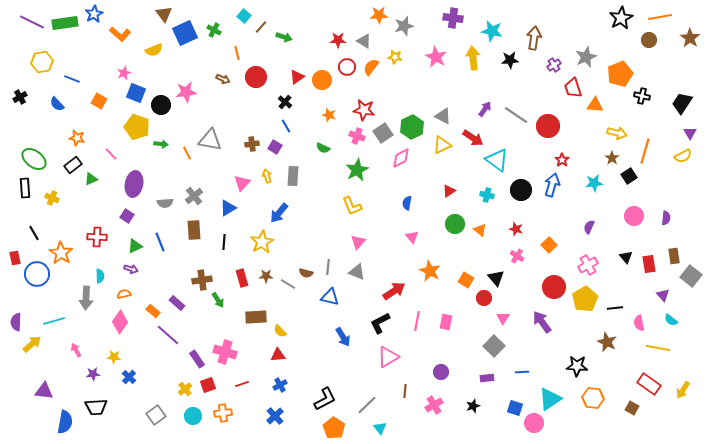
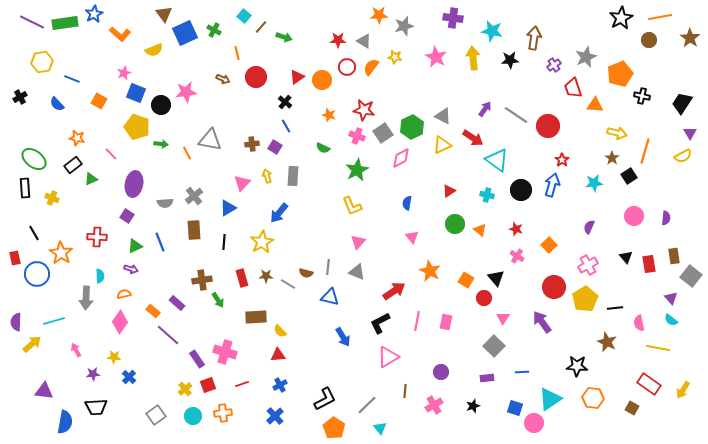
purple triangle at (663, 295): moved 8 px right, 3 px down
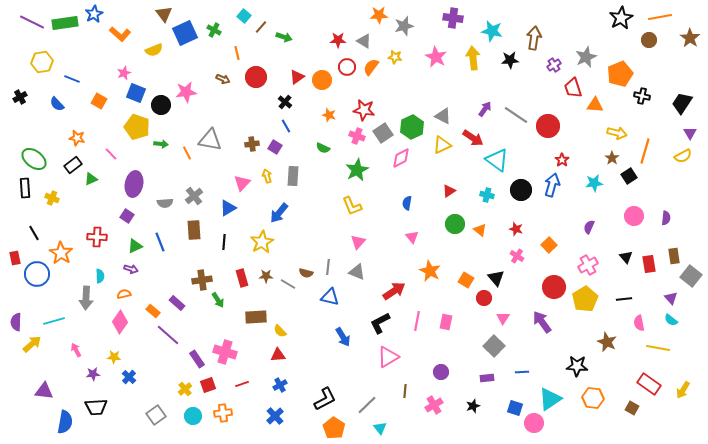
black line at (615, 308): moved 9 px right, 9 px up
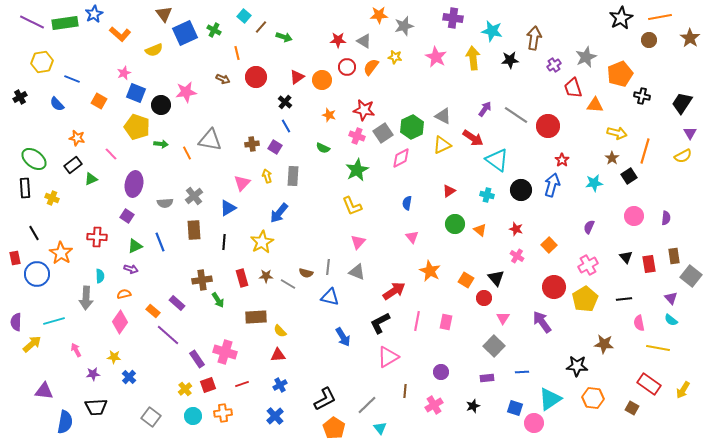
brown star at (607, 342): moved 3 px left, 2 px down; rotated 18 degrees counterclockwise
gray square at (156, 415): moved 5 px left, 2 px down; rotated 18 degrees counterclockwise
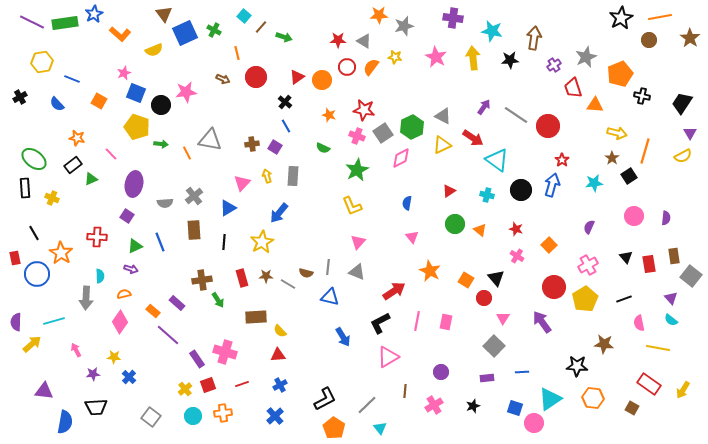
purple arrow at (485, 109): moved 1 px left, 2 px up
black line at (624, 299): rotated 14 degrees counterclockwise
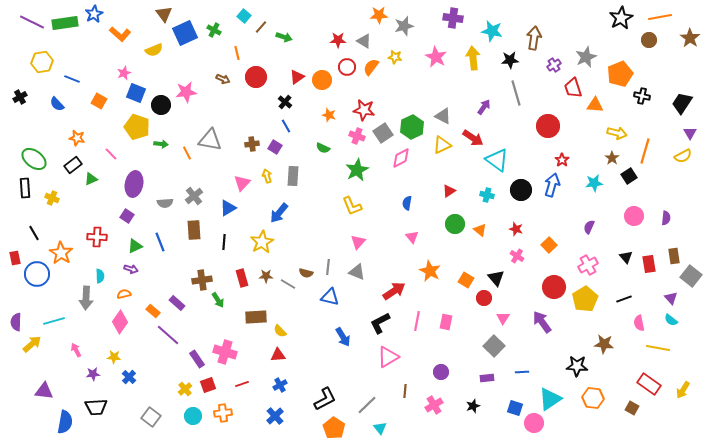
gray line at (516, 115): moved 22 px up; rotated 40 degrees clockwise
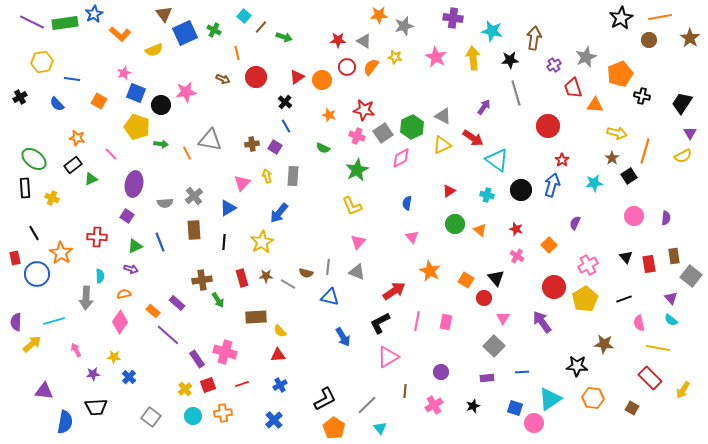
blue line at (72, 79): rotated 14 degrees counterclockwise
purple semicircle at (589, 227): moved 14 px left, 4 px up
red rectangle at (649, 384): moved 1 px right, 6 px up; rotated 10 degrees clockwise
blue cross at (275, 416): moved 1 px left, 4 px down
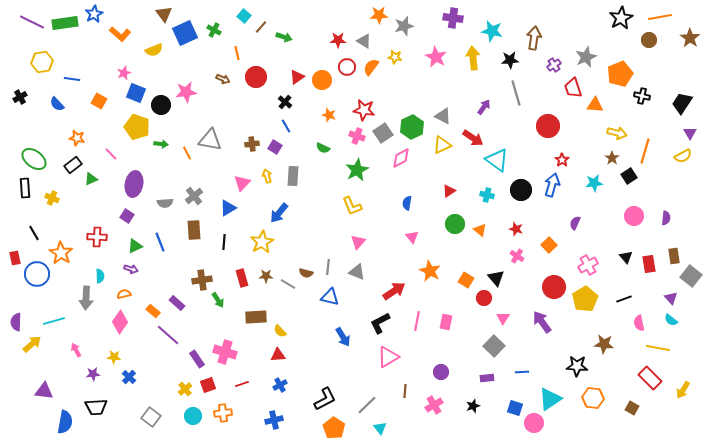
blue cross at (274, 420): rotated 30 degrees clockwise
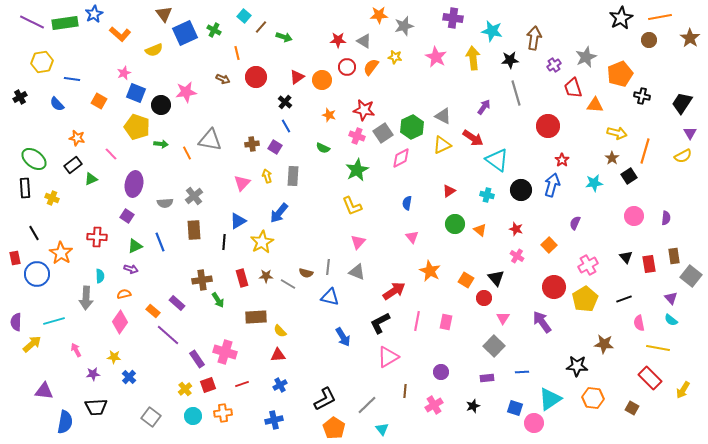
blue triangle at (228, 208): moved 10 px right, 13 px down
cyan triangle at (380, 428): moved 2 px right, 1 px down
